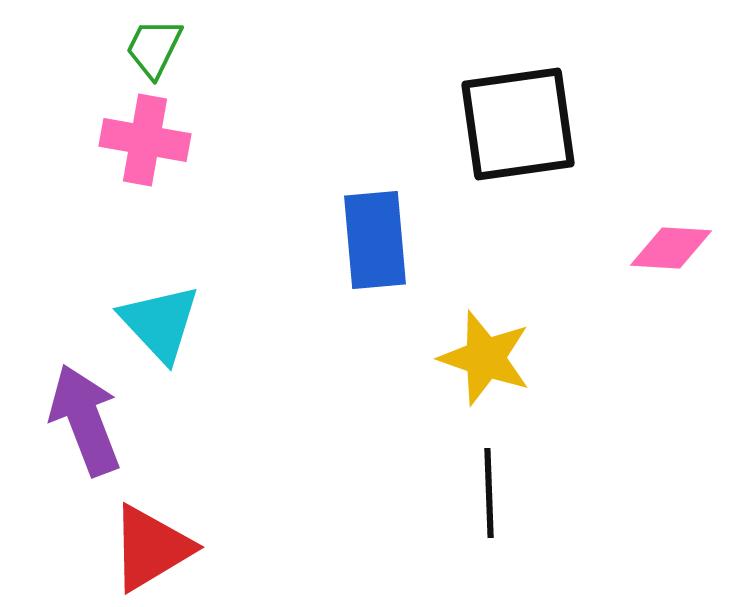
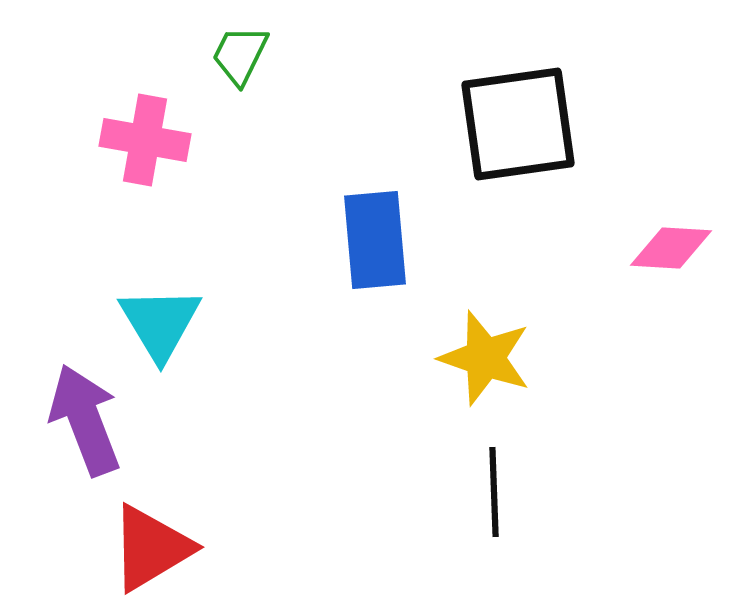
green trapezoid: moved 86 px right, 7 px down
cyan triangle: rotated 12 degrees clockwise
black line: moved 5 px right, 1 px up
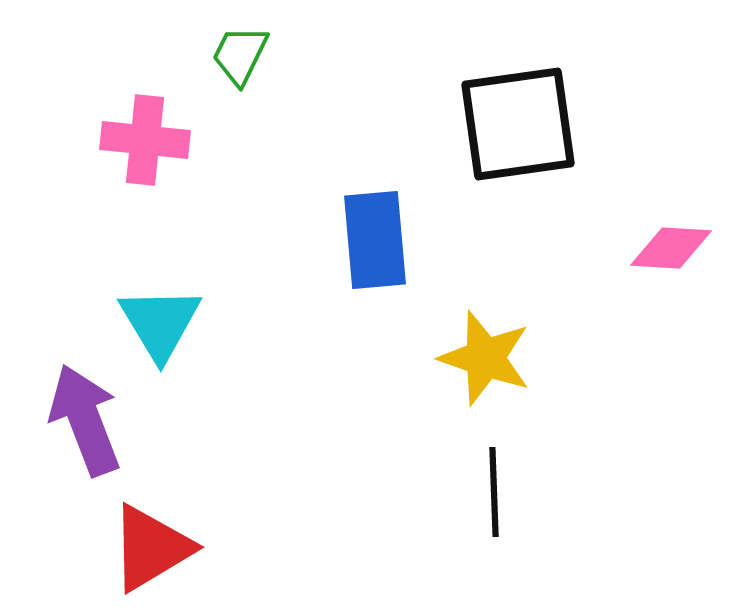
pink cross: rotated 4 degrees counterclockwise
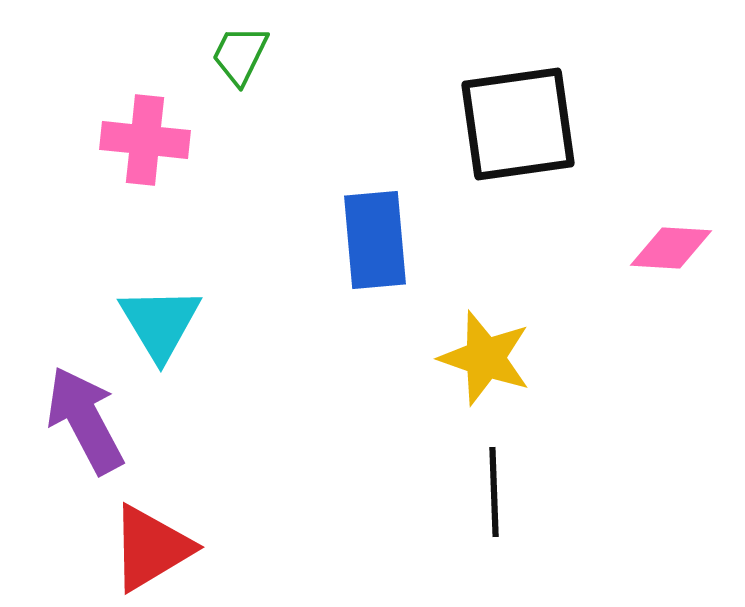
purple arrow: rotated 7 degrees counterclockwise
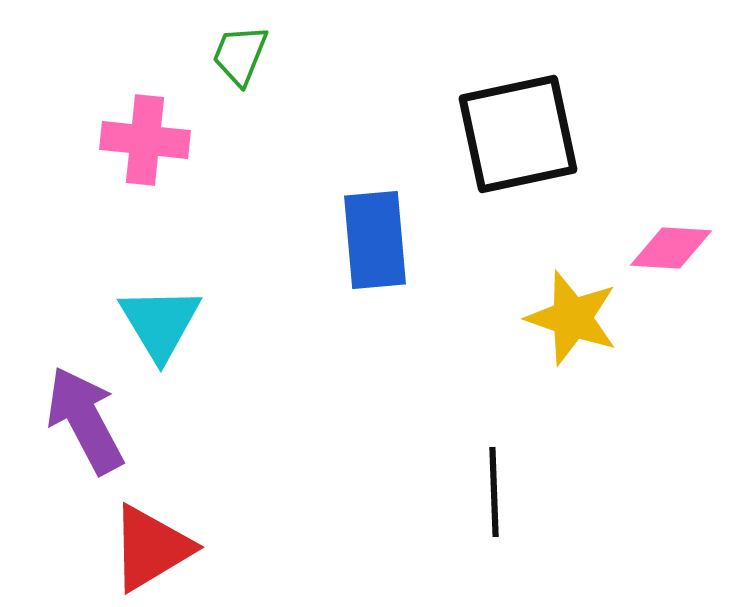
green trapezoid: rotated 4 degrees counterclockwise
black square: moved 10 px down; rotated 4 degrees counterclockwise
yellow star: moved 87 px right, 40 px up
